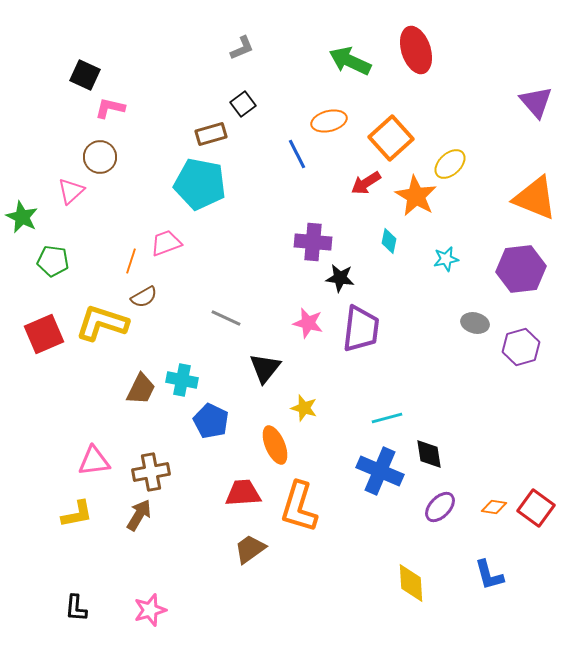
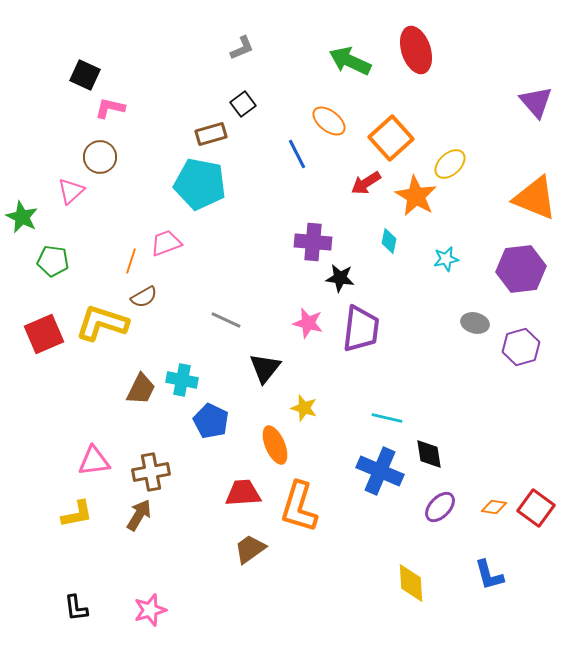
orange ellipse at (329, 121): rotated 52 degrees clockwise
gray line at (226, 318): moved 2 px down
cyan line at (387, 418): rotated 28 degrees clockwise
black L-shape at (76, 608): rotated 12 degrees counterclockwise
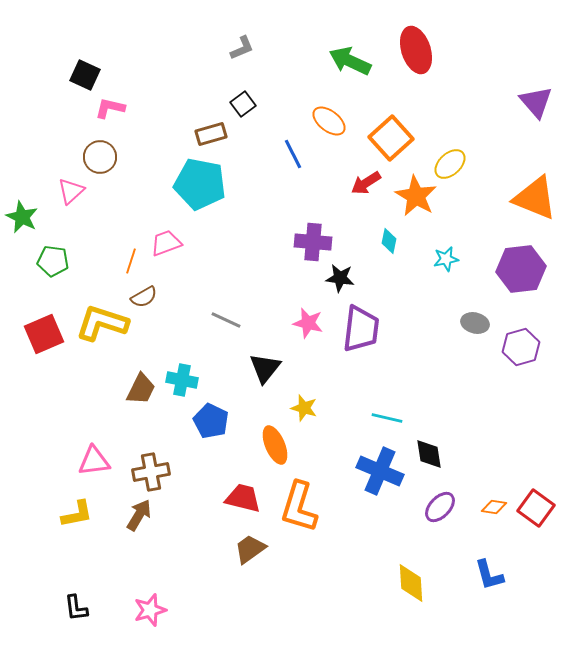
blue line at (297, 154): moved 4 px left
red trapezoid at (243, 493): moved 5 px down; rotated 18 degrees clockwise
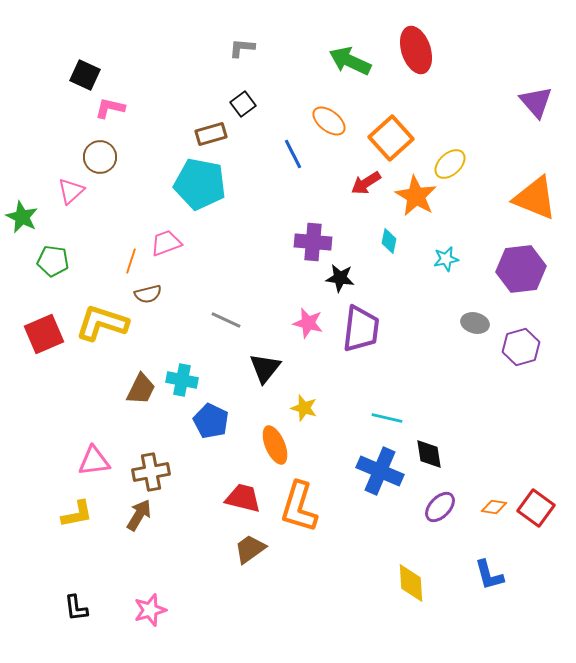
gray L-shape at (242, 48): rotated 152 degrees counterclockwise
brown semicircle at (144, 297): moved 4 px right, 3 px up; rotated 16 degrees clockwise
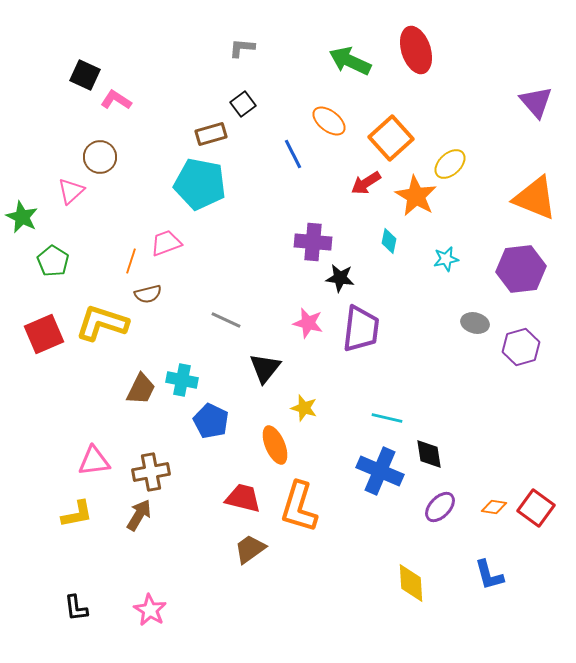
pink L-shape at (110, 108): moved 6 px right, 8 px up; rotated 20 degrees clockwise
green pentagon at (53, 261): rotated 24 degrees clockwise
pink star at (150, 610): rotated 24 degrees counterclockwise
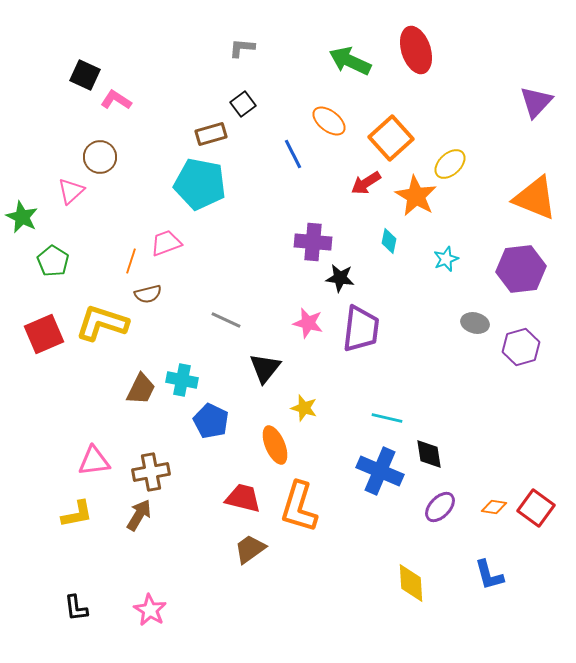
purple triangle at (536, 102): rotated 24 degrees clockwise
cyan star at (446, 259): rotated 10 degrees counterclockwise
